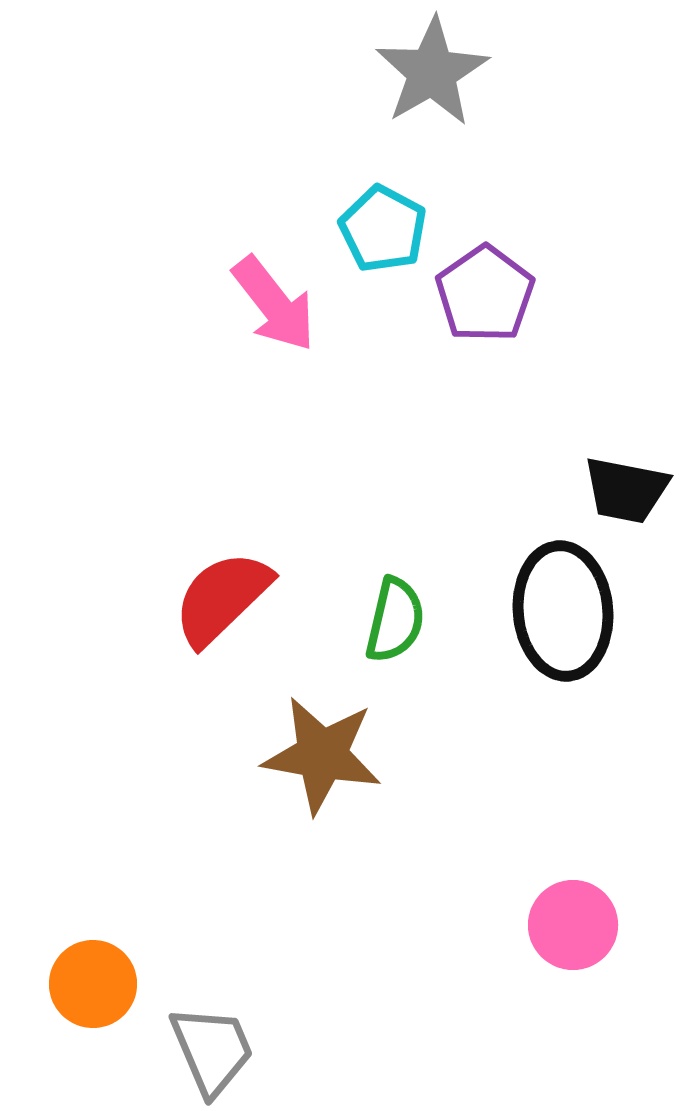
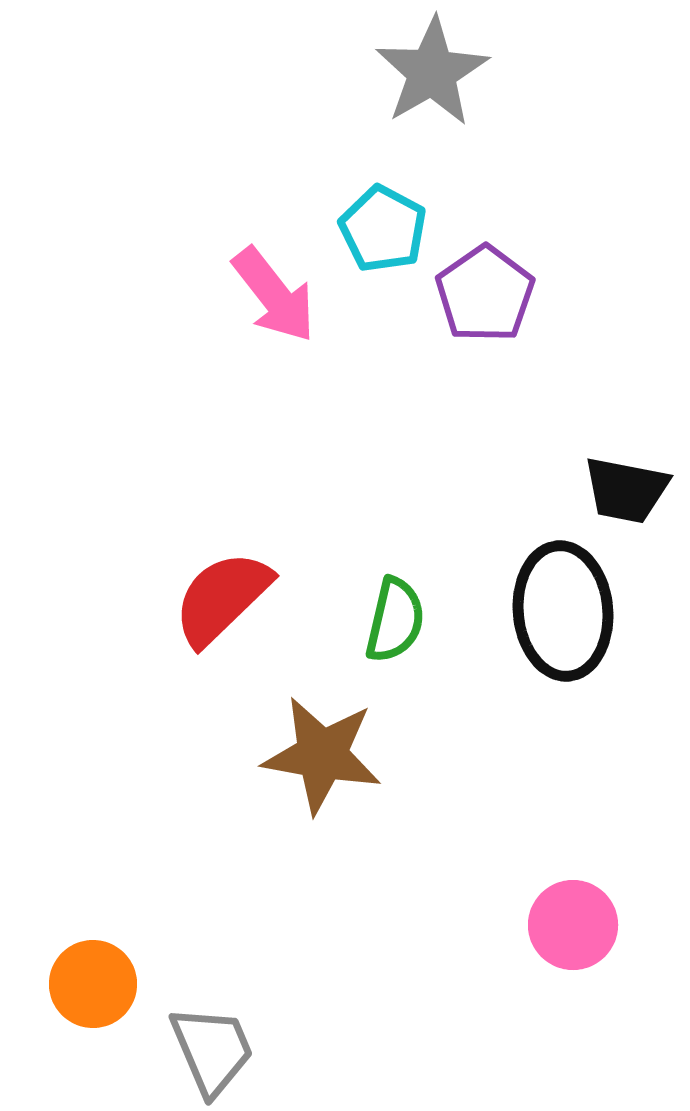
pink arrow: moved 9 px up
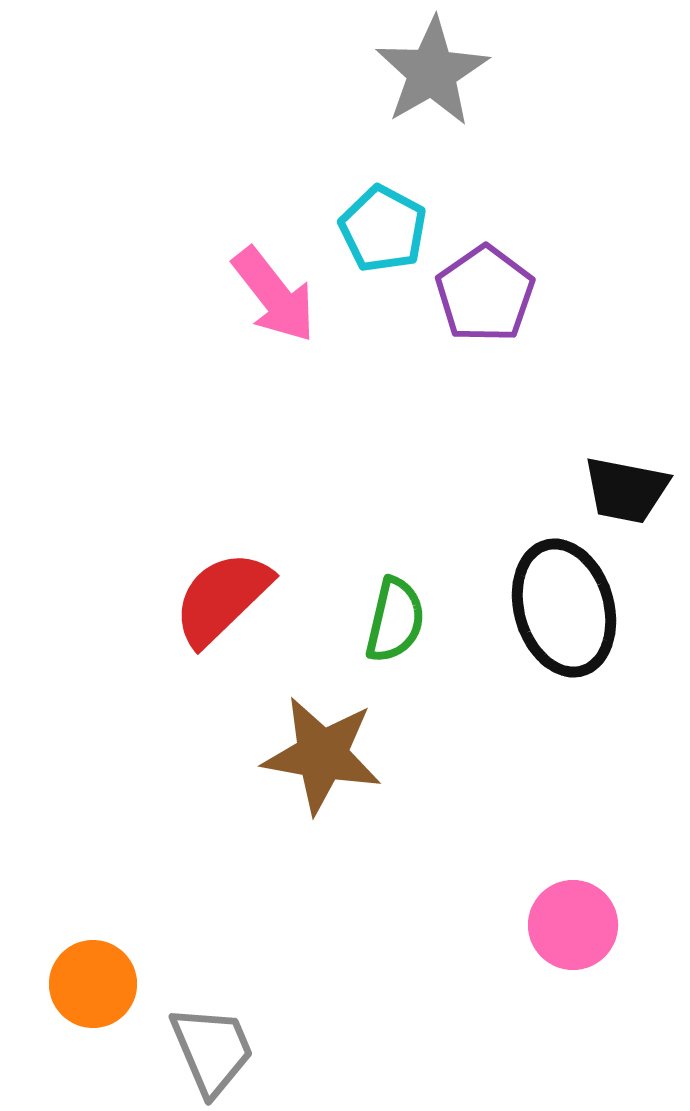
black ellipse: moved 1 px right, 3 px up; rotated 11 degrees counterclockwise
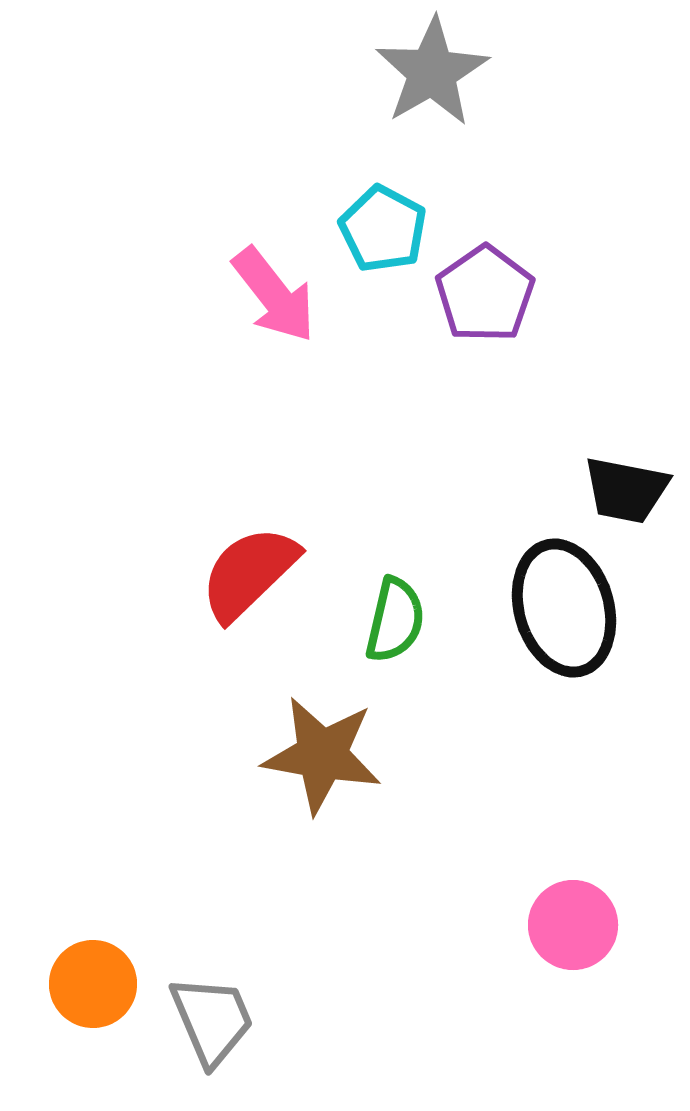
red semicircle: moved 27 px right, 25 px up
gray trapezoid: moved 30 px up
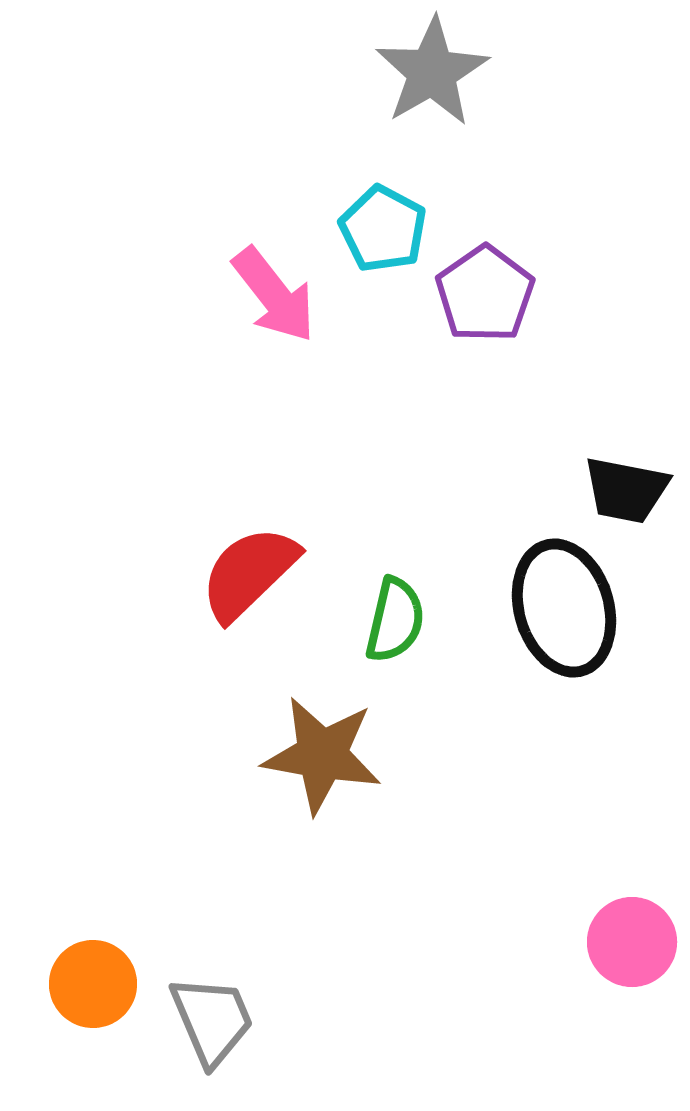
pink circle: moved 59 px right, 17 px down
